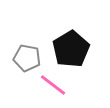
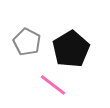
gray pentagon: moved 16 px up; rotated 16 degrees clockwise
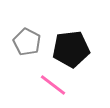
black pentagon: rotated 24 degrees clockwise
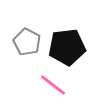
black pentagon: moved 4 px left, 2 px up
